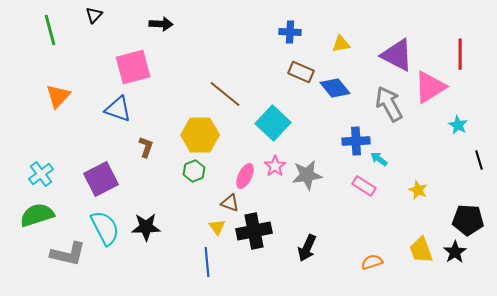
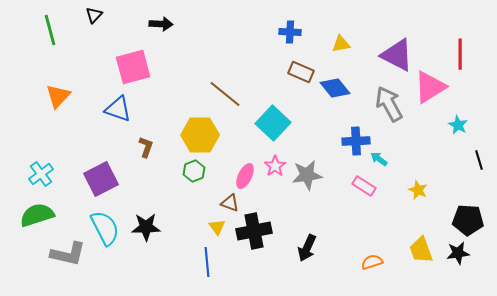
black star at (455, 252): moved 3 px right, 1 px down; rotated 25 degrees clockwise
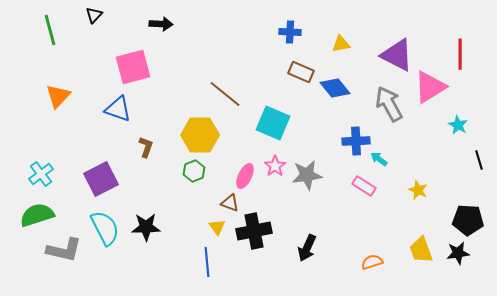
cyan square at (273, 123): rotated 20 degrees counterclockwise
gray L-shape at (68, 254): moved 4 px left, 4 px up
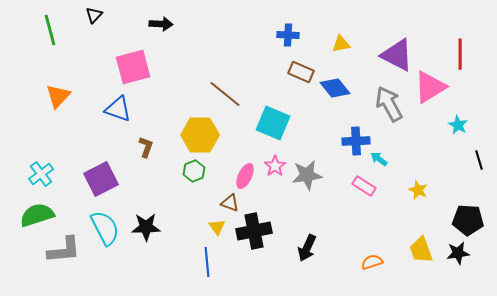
blue cross at (290, 32): moved 2 px left, 3 px down
gray L-shape at (64, 250): rotated 18 degrees counterclockwise
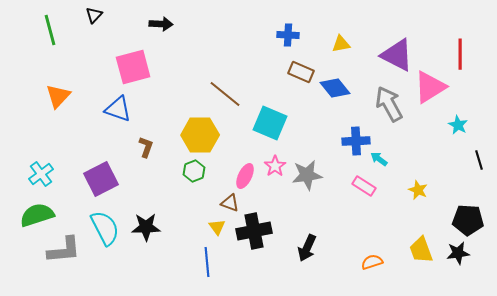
cyan square at (273, 123): moved 3 px left
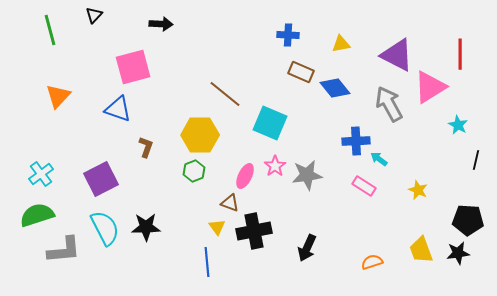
black line at (479, 160): moved 3 px left; rotated 30 degrees clockwise
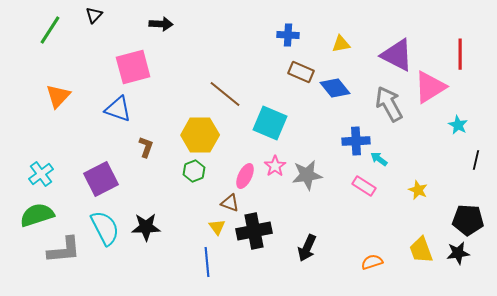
green line at (50, 30): rotated 48 degrees clockwise
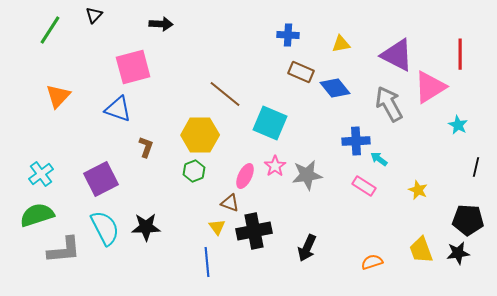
black line at (476, 160): moved 7 px down
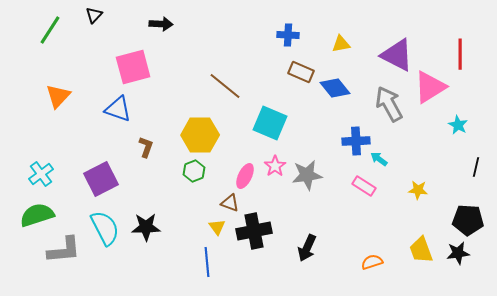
brown line at (225, 94): moved 8 px up
yellow star at (418, 190): rotated 18 degrees counterclockwise
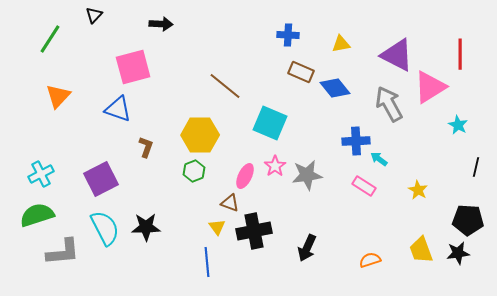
green line at (50, 30): moved 9 px down
cyan cross at (41, 174): rotated 10 degrees clockwise
yellow star at (418, 190): rotated 24 degrees clockwise
gray L-shape at (64, 250): moved 1 px left, 2 px down
orange semicircle at (372, 262): moved 2 px left, 2 px up
